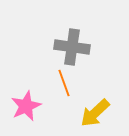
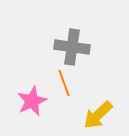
pink star: moved 6 px right, 5 px up
yellow arrow: moved 3 px right, 2 px down
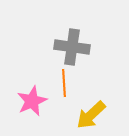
orange line: rotated 16 degrees clockwise
yellow arrow: moved 7 px left
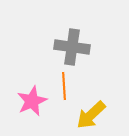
orange line: moved 3 px down
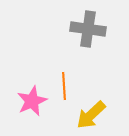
gray cross: moved 16 px right, 18 px up
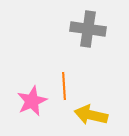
yellow arrow: rotated 56 degrees clockwise
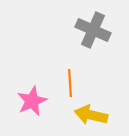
gray cross: moved 5 px right, 1 px down; rotated 16 degrees clockwise
orange line: moved 6 px right, 3 px up
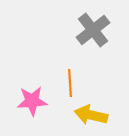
gray cross: rotated 28 degrees clockwise
pink star: rotated 20 degrees clockwise
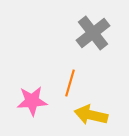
gray cross: moved 3 px down
orange line: rotated 20 degrees clockwise
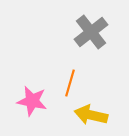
gray cross: moved 2 px left, 1 px up
pink star: rotated 16 degrees clockwise
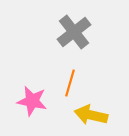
gray cross: moved 17 px left
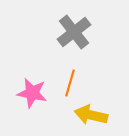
pink star: moved 8 px up
